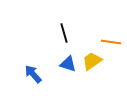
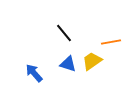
black line: rotated 24 degrees counterclockwise
orange line: rotated 18 degrees counterclockwise
blue arrow: moved 1 px right, 1 px up
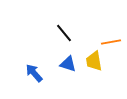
yellow trapezoid: moved 2 px right; rotated 65 degrees counterclockwise
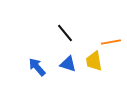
black line: moved 1 px right
blue arrow: moved 3 px right, 6 px up
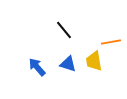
black line: moved 1 px left, 3 px up
